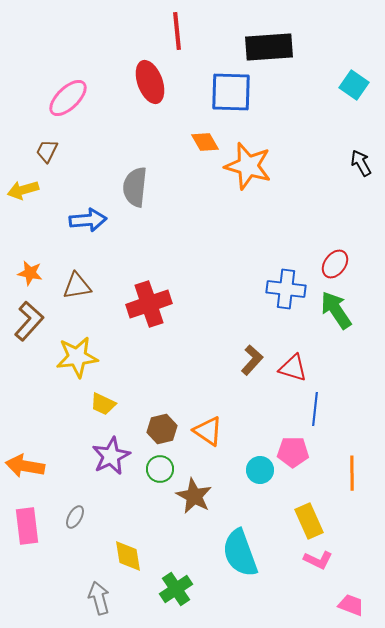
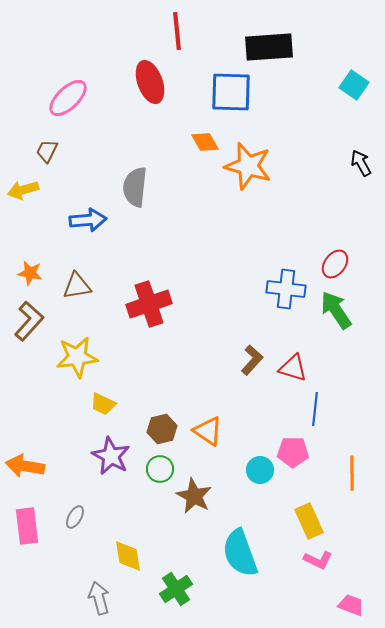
purple star at (111, 456): rotated 18 degrees counterclockwise
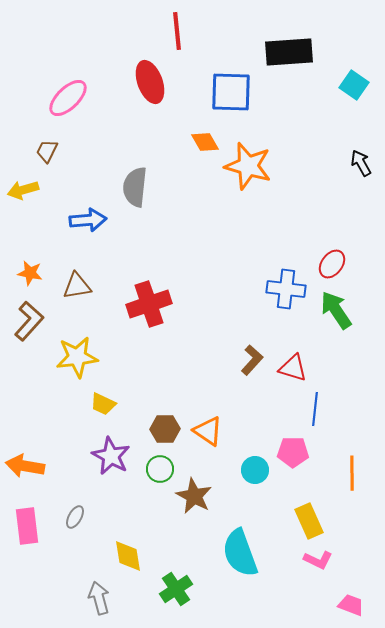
black rectangle at (269, 47): moved 20 px right, 5 px down
red ellipse at (335, 264): moved 3 px left
brown hexagon at (162, 429): moved 3 px right; rotated 12 degrees clockwise
cyan circle at (260, 470): moved 5 px left
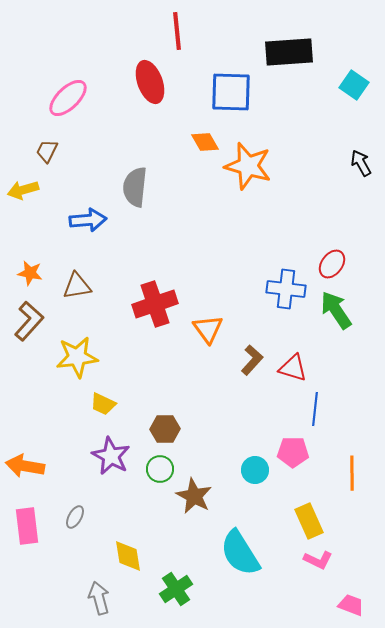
red cross at (149, 304): moved 6 px right
orange triangle at (208, 431): moved 102 px up; rotated 20 degrees clockwise
cyan semicircle at (240, 553): rotated 12 degrees counterclockwise
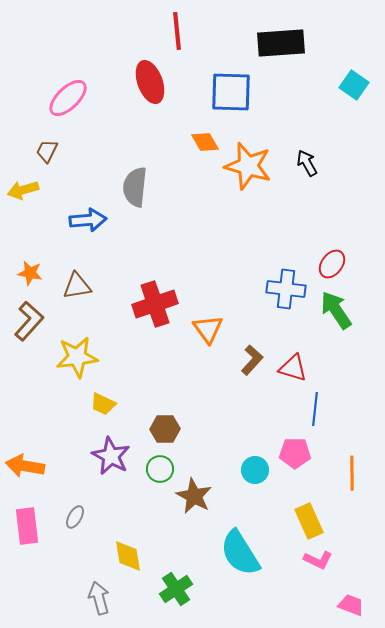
black rectangle at (289, 52): moved 8 px left, 9 px up
black arrow at (361, 163): moved 54 px left
pink pentagon at (293, 452): moved 2 px right, 1 px down
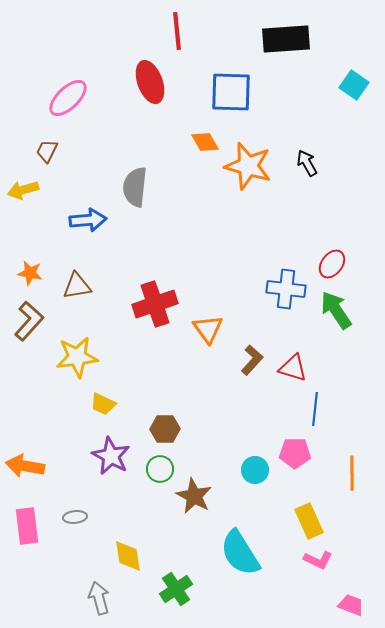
black rectangle at (281, 43): moved 5 px right, 4 px up
gray ellipse at (75, 517): rotated 55 degrees clockwise
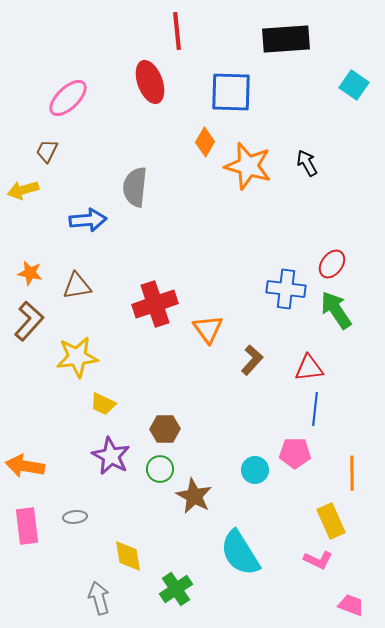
orange diamond at (205, 142): rotated 60 degrees clockwise
red triangle at (293, 368): moved 16 px right; rotated 24 degrees counterclockwise
yellow rectangle at (309, 521): moved 22 px right
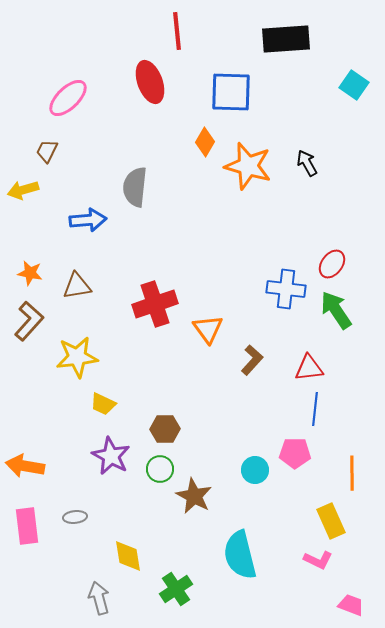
cyan semicircle at (240, 553): moved 2 px down; rotated 18 degrees clockwise
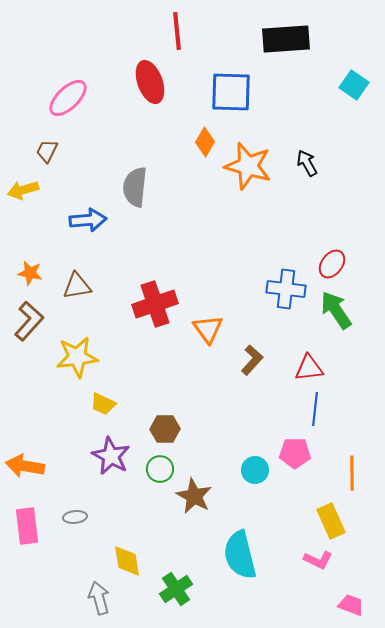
yellow diamond at (128, 556): moved 1 px left, 5 px down
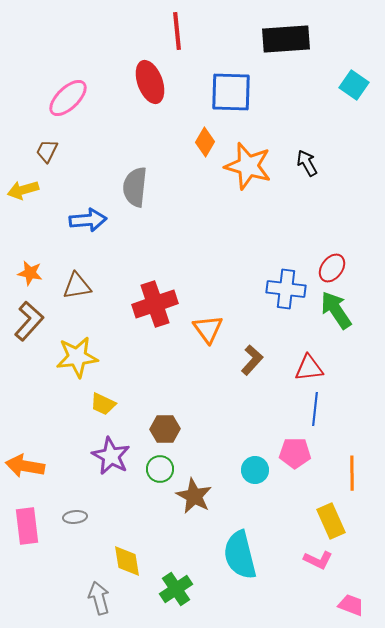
red ellipse at (332, 264): moved 4 px down
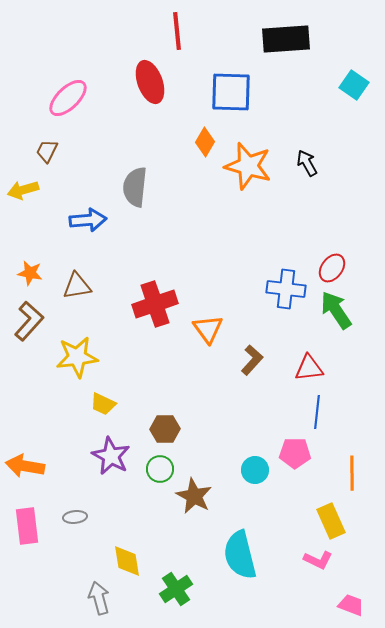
blue line at (315, 409): moved 2 px right, 3 px down
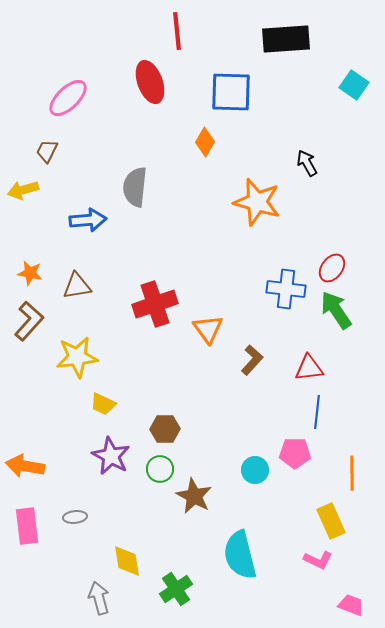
orange star at (248, 166): moved 9 px right, 36 px down
